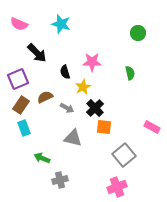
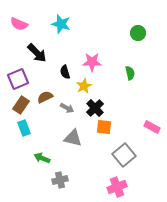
yellow star: moved 1 px right, 1 px up
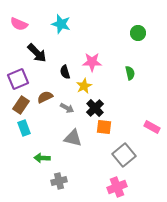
green arrow: rotated 21 degrees counterclockwise
gray cross: moved 1 px left, 1 px down
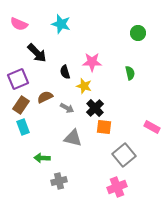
yellow star: rotated 28 degrees counterclockwise
cyan rectangle: moved 1 px left, 1 px up
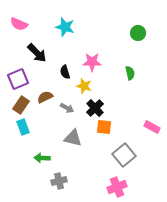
cyan star: moved 4 px right, 3 px down
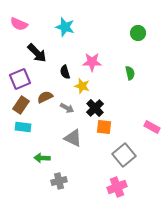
purple square: moved 2 px right
yellow star: moved 2 px left
cyan rectangle: rotated 63 degrees counterclockwise
gray triangle: rotated 12 degrees clockwise
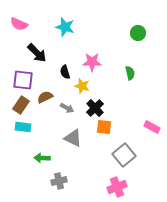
purple square: moved 3 px right, 1 px down; rotated 30 degrees clockwise
